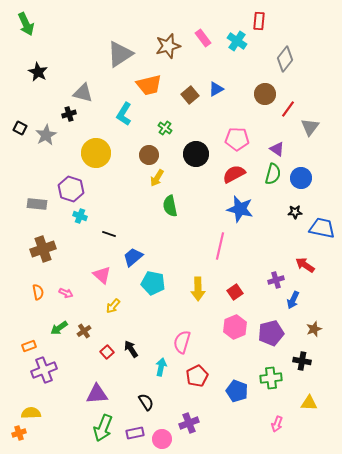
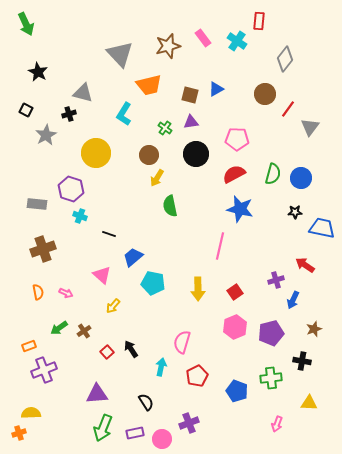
gray triangle at (120, 54): rotated 40 degrees counterclockwise
brown square at (190, 95): rotated 36 degrees counterclockwise
black square at (20, 128): moved 6 px right, 18 px up
purple triangle at (277, 149): moved 86 px left, 27 px up; rotated 42 degrees counterclockwise
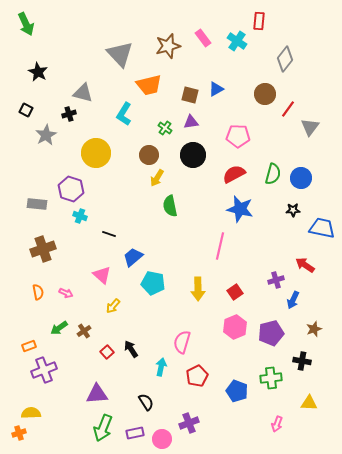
pink pentagon at (237, 139): moved 1 px right, 3 px up
black circle at (196, 154): moved 3 px left, 1 px down
black star at (295, 212): moved 2 px left, 2 px up
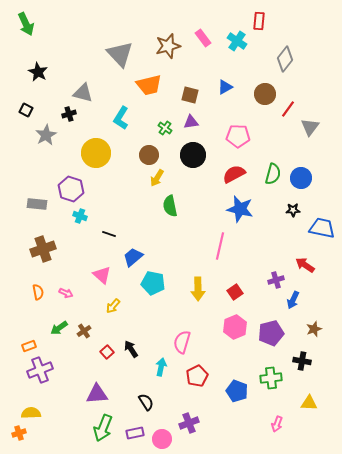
blue triangle at (216, 89): moved 9 px right, 2 px up
cyan L-shape at (124, 114): moved 3 px left, 4 px down
purple cross at (44, 370): moved 4 px left
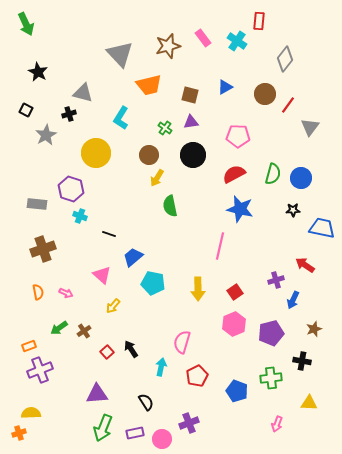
red line at (288, 109): moved 4 px up
pink hexagon at (235, 327): moved 1 px left, 3 px up
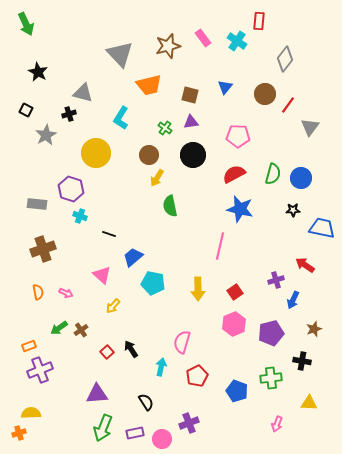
blue triangle at (225, 87): rotated 21 degrees counterclockwise
brown cross at (84, 331): moved 3 px left, 1 px up
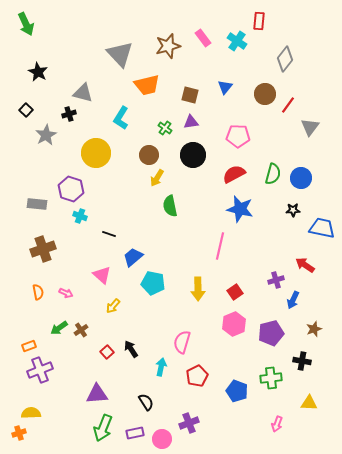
orange trapezoid at (149, 85): moved 2 px left
black square at (26, 110): rotated 16 degrees clockwise
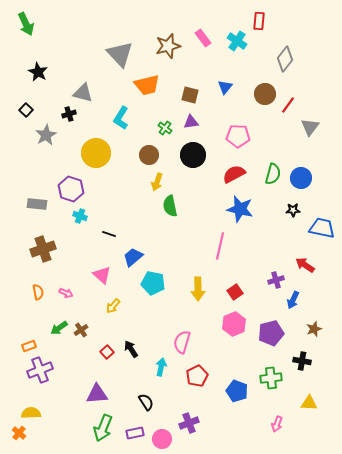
yellow arrow at (157, 178): moved 4 px down; rotated 12 degrees counterclockwise
orange cross at (19, 433): rotated 32 degrees counterclockwise
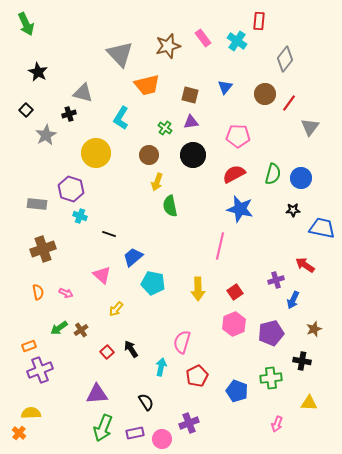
red line at (288, 105): moved 1 px right, 2 px up
yellow arrow at (113, 306): moved 3 px right, 3 px down
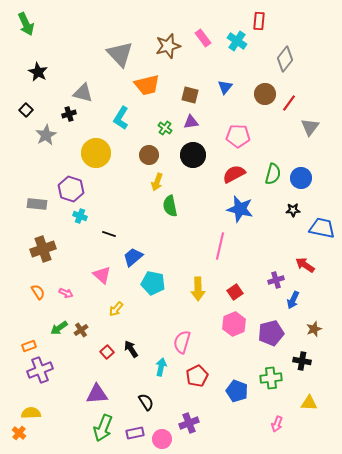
orange semicircle at (38, 292): rotated 21 degrees counterclockwise
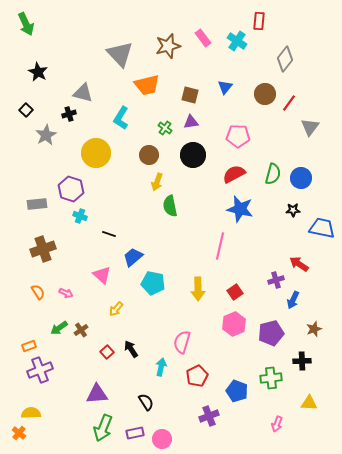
gray rectangle at (37, 204): rotated 12 degrees counterclockwise
red arrow at (305, 265): moved 6 px left, 1 px up
black cross at (302, 361): rotated 12 degrees counterclockwise
purple cross at (189, 423): moved 20 px right, 7 px up
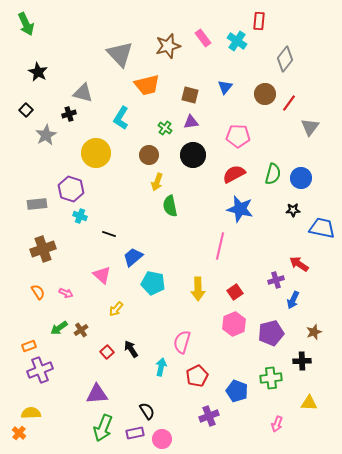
brown star at (314, 329): moved 3 px down
black semicircle at (146, 402): moved 1 px right, 9 px down
